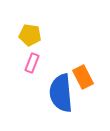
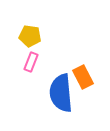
yellow pentagon: moved 1 px down
pink rectangle: moved 1 px left, 1 px up
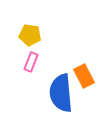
yellow pentagon: moved 1 px up
orange rectangle: moved 1 px right, 1 px up
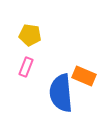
pink rectangle: moved 5 px left, 5 px down
orange rectangle: rotated 40 degrees counterclockwise
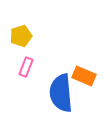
yellow pentagon: moved 9 px left, 1 px down; rotated 25 degrees counterclockwise
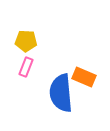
yellow pentagon: moved 5 px right, 5 px down; rotated 20 degrees clockwise
orange rectangle: moved 1 px down
